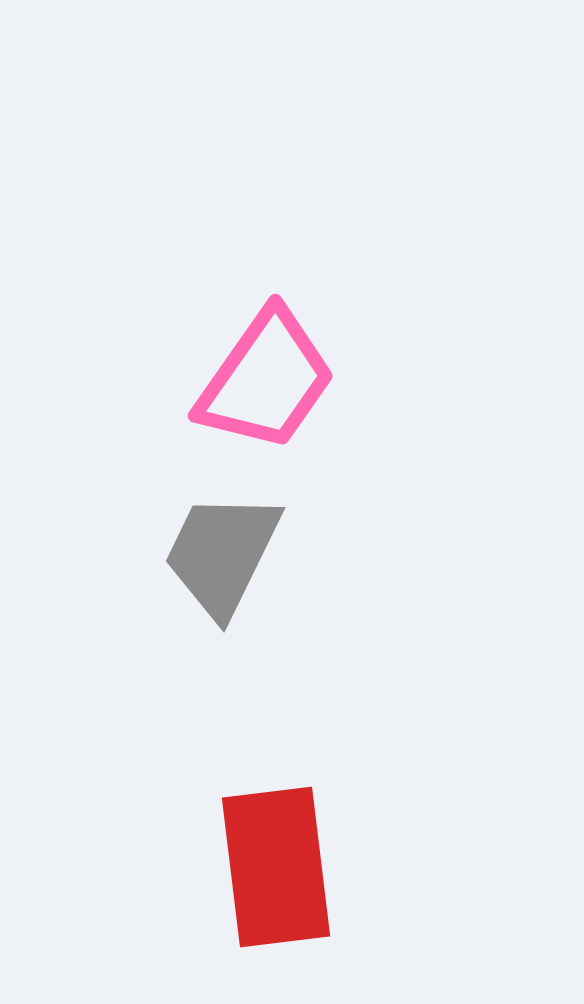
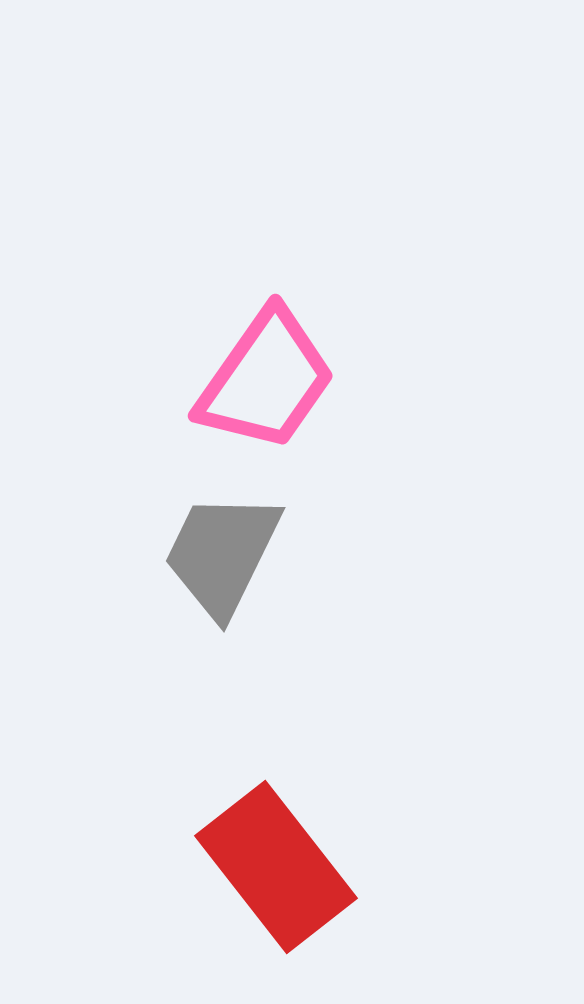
red rectangle: rotated 31 degrees counterclockwise
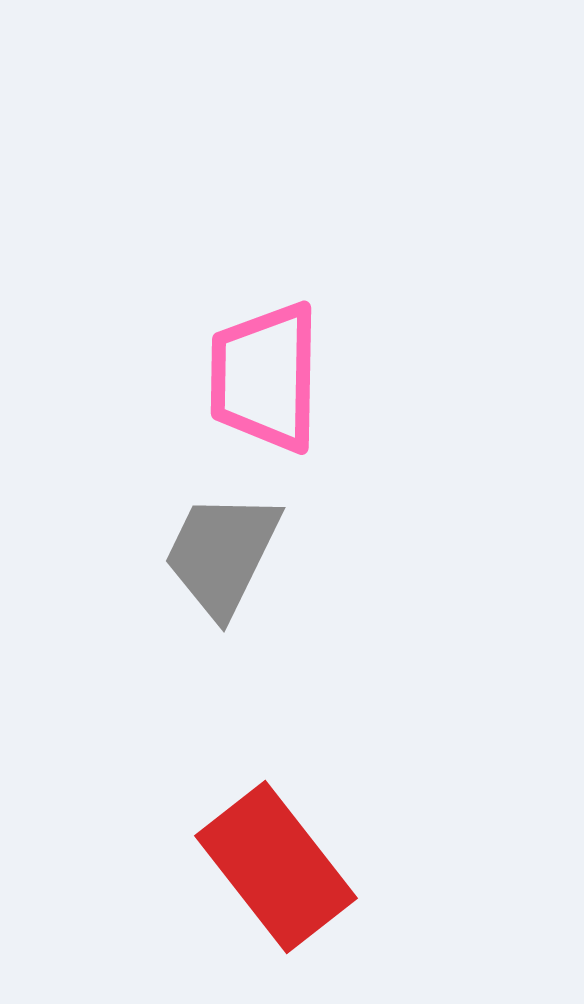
pink trapezoid: moved 1 px left, 3 px up; rotated 146 degrees clockwise
